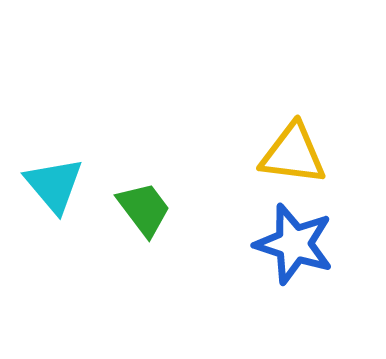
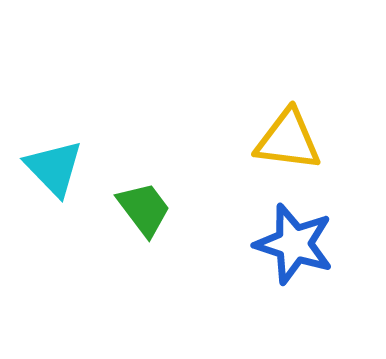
yellow triangle: moved 5 px left, 14 px up
cyan triangle: moved 17 px up; rotated 4 degrees counterclockwise
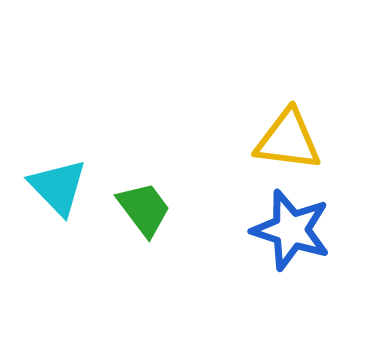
cyan triangle: moved 4 px right, 19 px down
blue star: moved 3 px left, 14 px up
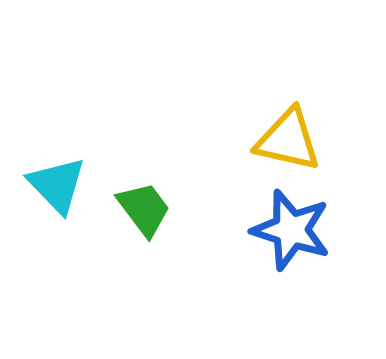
yellow triangle: rotated 6 degrees clockwise
cyan triangle: moved 1 px left, 2 px up
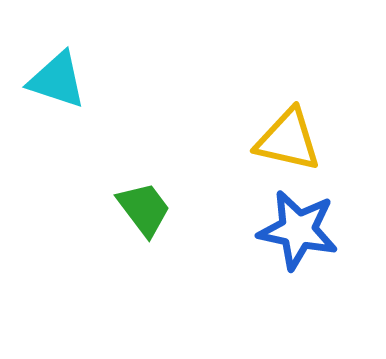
cyan triangle: moved 105 px up; rotated 28 degrees counterclockwise
blue star: moved 7 px right; rotated 6 degrees counterclockwise
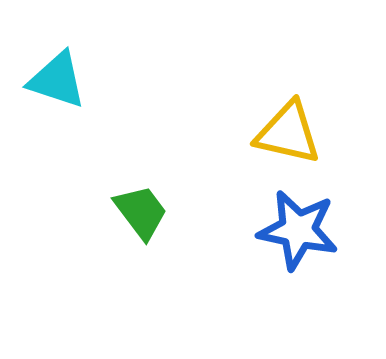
yellow triangle: moved 7 px up
green trapezoid: moved 3 px left, 3 px down
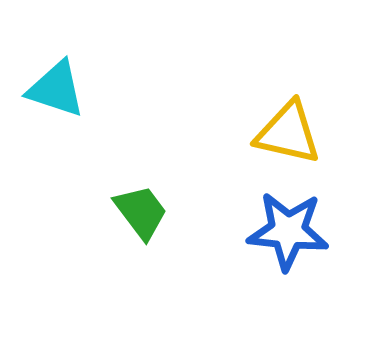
cyan triangle: moved 1 px left, 9 px down
blue star: moved 10 px left, 1 px down; rotated 6 degrees counterclockwise
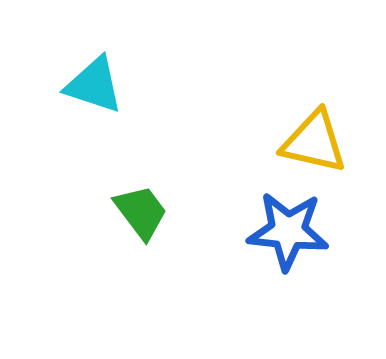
cyan triangle: moved 38 px right, 4 px up
yellow triangle: moved 26 px right, 9 px down
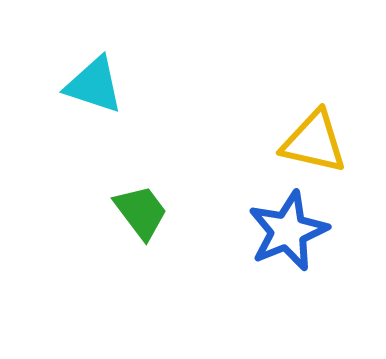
blue star: rotated 28 degrees counterclockwise
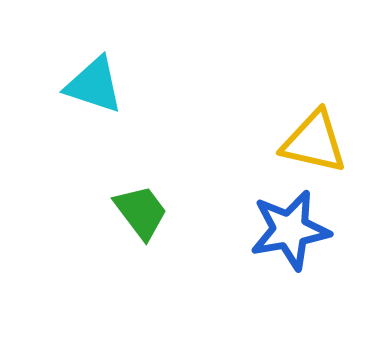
blue star: moved 2 px right, 1 px up; rotated 12 degrees clockwise
